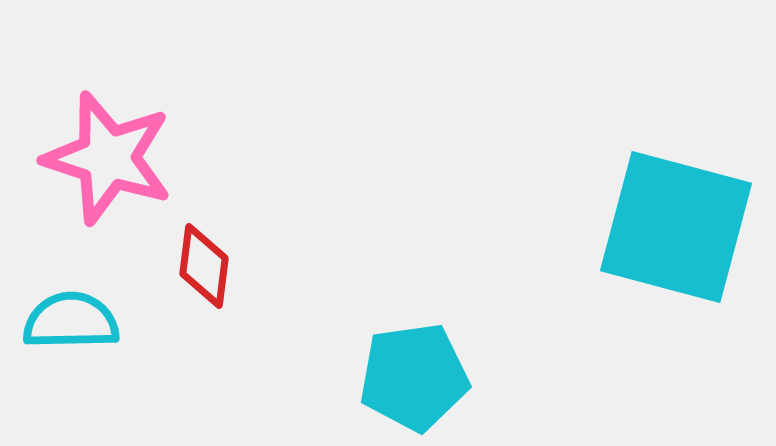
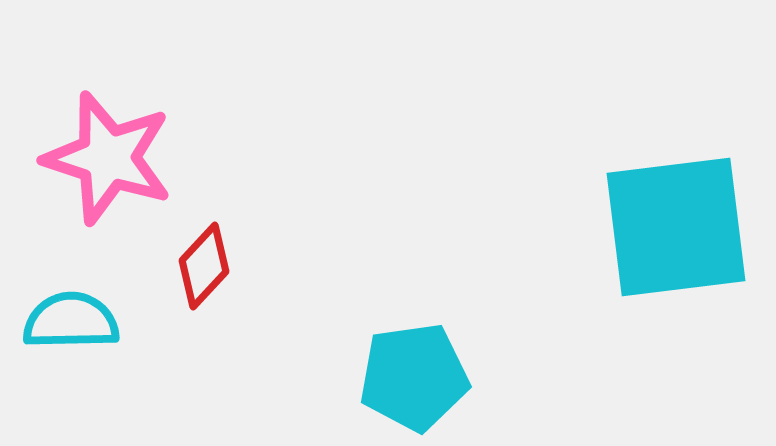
cyan square: rotated 22 degrees counterclockwise
red diamond: rotated 36 degrees clockwise
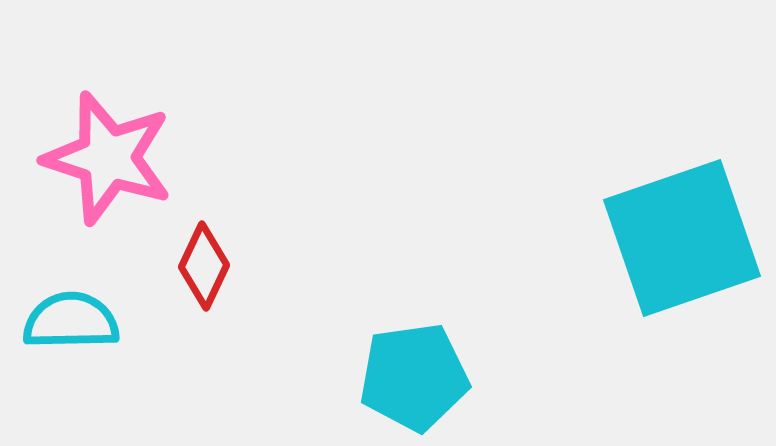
cyan square: moved 6 px right, 11 px down; rotated 12 degrees counterclockwise
red diamond: rotated 18 degrees counterclockwise
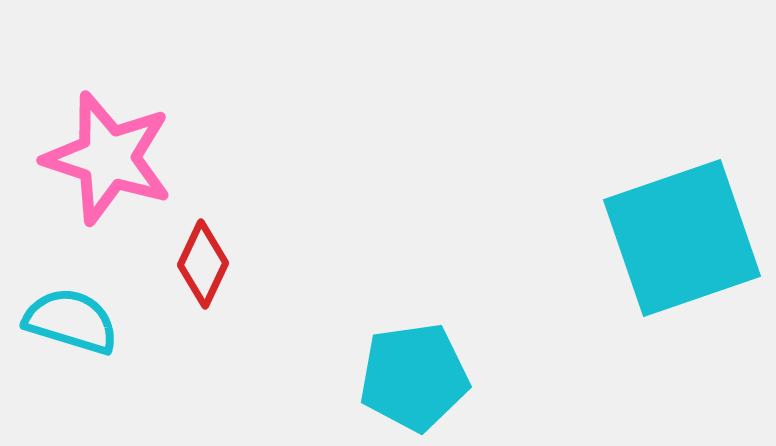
red diamond: moved 1 px left, 2 px up
cyan semicircle: rotated 18 degrees clockwise
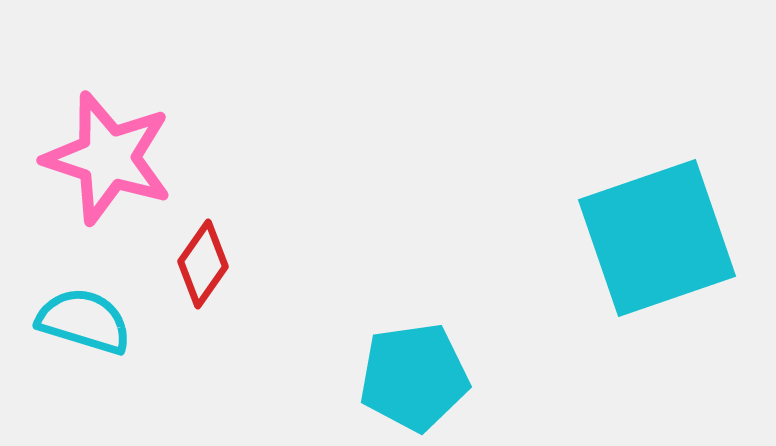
cyan square: moved 25 px left
red diamond: rotated 10 degrees clockwise
cyan semicircle: moved 13 px right
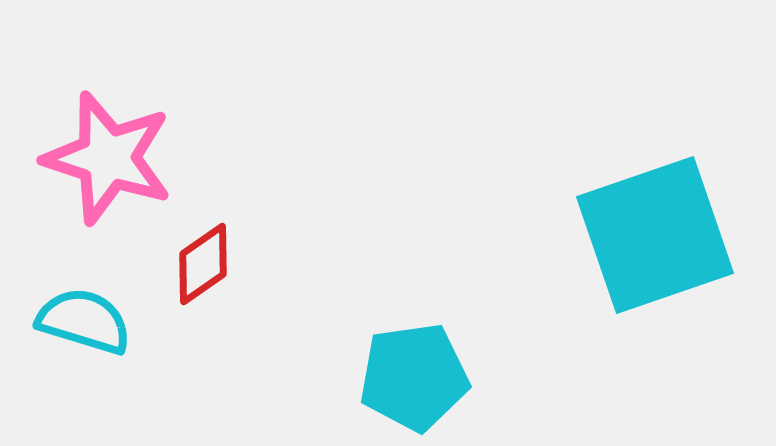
cyan square: moved 2 px left, 3 px up
red diamond: rotated 20 degrees clockwise
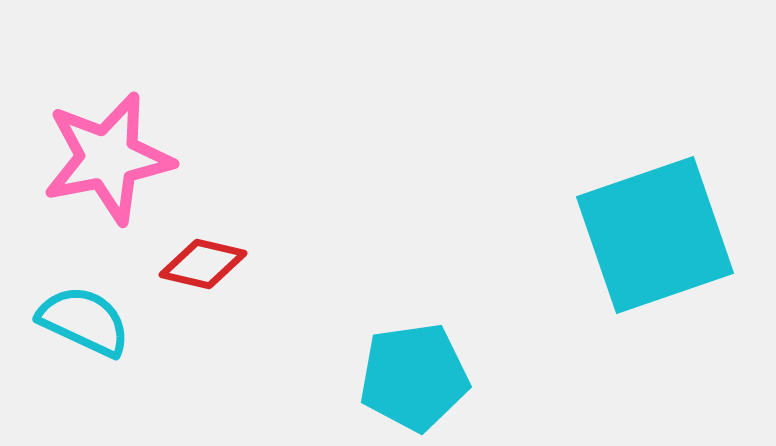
pink star: rotated 29 degrees counterclockwise
red diamond: rotated 48 degrees clockwise
cyan semicircle: rotated 8 degrees clockwise
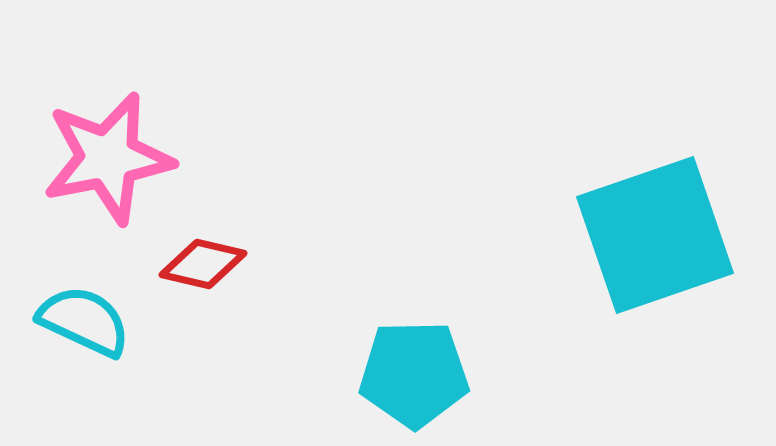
cyan pentagon: moved 3 px up; rotated 7 degrees clockwise
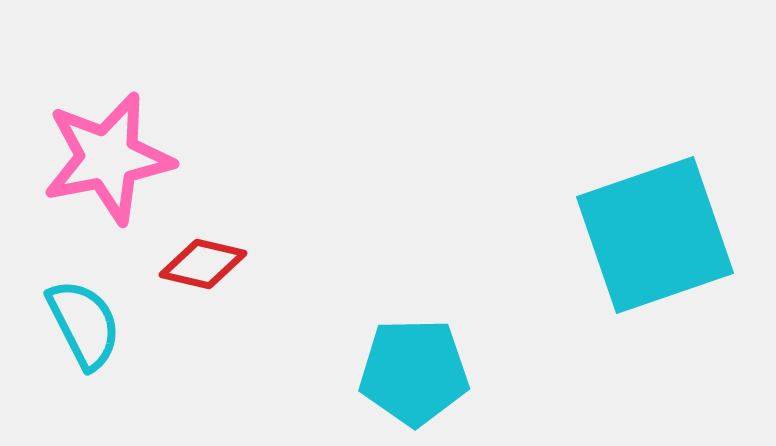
cyan semicircle: moved 3 px down; rotated 38 degrees clockwise
cyan pentagon: moved 2 px up
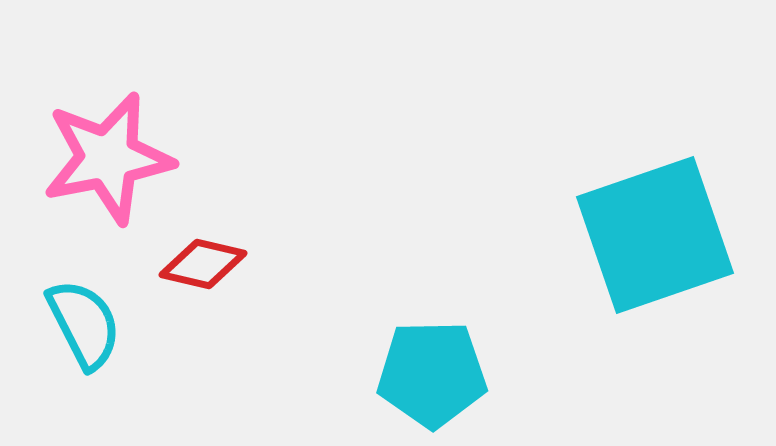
cyan pentagon: moved 18 px right, 2 px down
